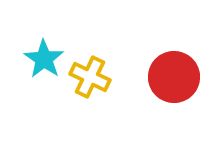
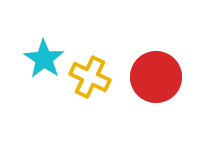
red circle: moved 18 px left
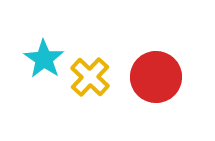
yellow cross: rotated 18 degrees clockwise
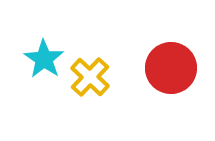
red circle: moved 15 px right, 9 px up
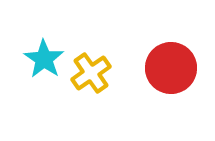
yellow cross: moved 1 px right, 4 px up; rotated 12 degrees clockwise
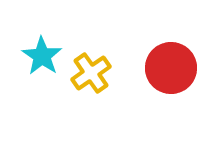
cyan star: moved 2 px left, 3 px up
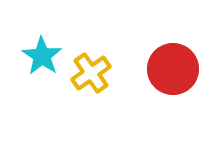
red circle: moved 2 px right, 1 px down
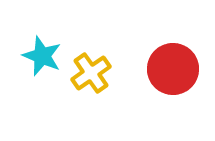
cyan star: rotated 12 degrees counterclockwise
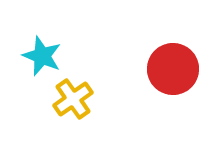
yellow cross: moved 18 px left, 26 px down
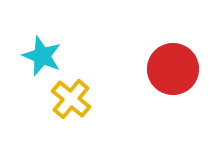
yellow cross: moved 2 px left; rotated 15 degrees counterclockwise
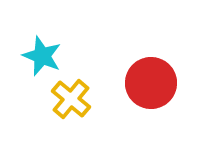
red circle: moved 22 px left, 14 px down
